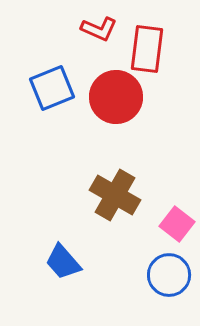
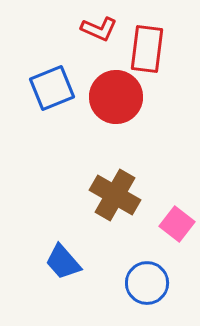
blue circle: moved 22 px left, 8 px down
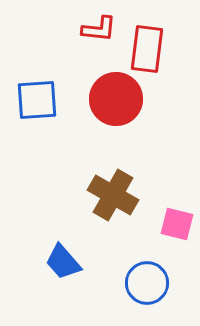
red L-shape: rotated 18 degrees counterclockwise
blue square: moved 15 px left, 12 px down; rotated 18 degrees clockwise
red circle: moved 2 px down
brown cross: moved 2 px left
pink square: rotated 24 degrees counterclockwise
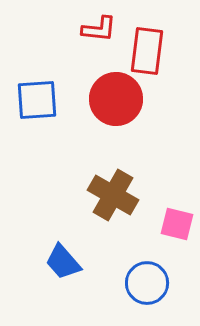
red rectangle: moved 2 px down
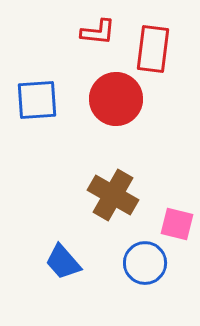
red L-shape: moved 1 px left, 3 px down
red rectangle: moved 6 px right, 2 px up
blue circle: moved 2 px left, 20 px up
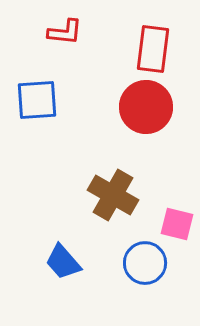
red L-shape: moved 33 px left
red circle: moved 30 px right, 8 px down
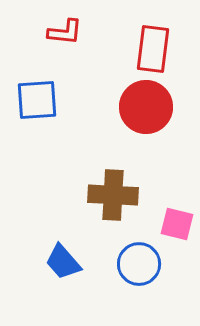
brown cross: rotated 27 degrees counterclockwise
blue circle: moved 6 px left, 1 px down
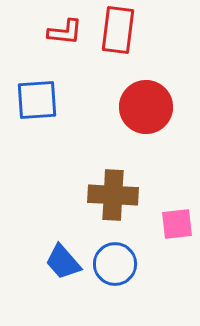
red rectangle: moved 35 px left, 19 px up
pink square: rotated 20 degrees counterclockwise
blue circle: moved 24 px left
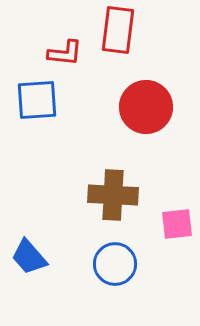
red L-shape: moved 21 px down
blue trapezoid: moved 34 px left, 5 px up
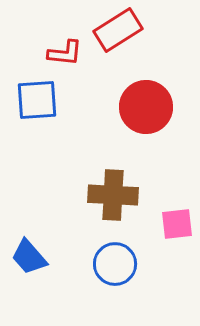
red rectangle: rotated 51 degrees clockwise
